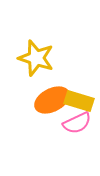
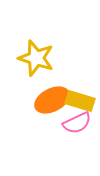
yellow rectangle: moved 1 px right
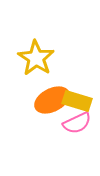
yellow star: rotated 15 degrees clockwise
yellow rectangle: moved 3 px left
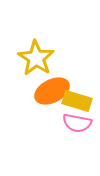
orange ellipse: moved 9 px up
pink semicircle: rotated 36 degrees clockwise
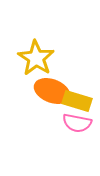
orange ellipse: rotated 48 degrees clockwise
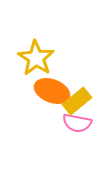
yellow rectangle: rotated 56 degrees counterclockwise
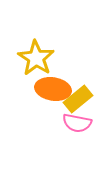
orange ellipse: moved 1 px right, 2 px up; rotated 12 degrees counterclockwise
yellow rectangle: moved 1 px right, 2 px up
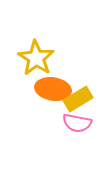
yellow rectangle: rotated 8 degrees clockwise
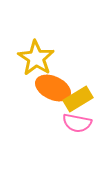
orange ellipse: moved 1 px up; rotated 16 degrees clockwise
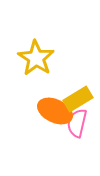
orange ellipse: moved 2 px right, 23 px down
pink semicircle: rotated 92 degrees clockwise
